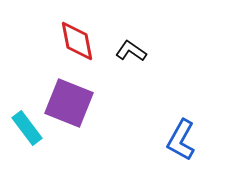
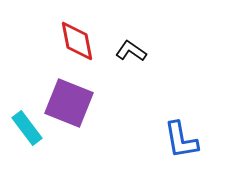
blue L-shape: rotated 39 degrees counterclockwise
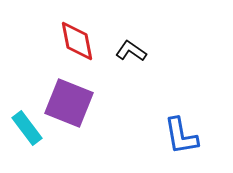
blue L-shape: moved 4 px up
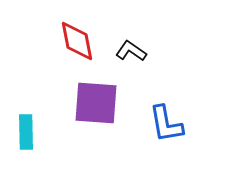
purple square: moved 27 px right; rotated 18 degrees counterclockwise
cyan rectangle: moved 1 px left, 4 px down; rotated 36 degrees clockwise
blue L-shape: moved 15 px left, 12 px up
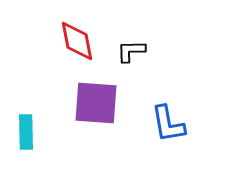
black L-shape: rotated 36 degrees counterclockwise
blue L-shape: moved 2 px right
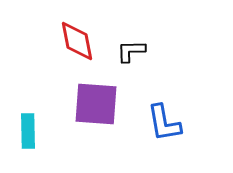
purple square: moved 1 px down
blue L-shape: moved 4 px left, 1 px up
cyan rectangle: moved 2 px right, 1 px up
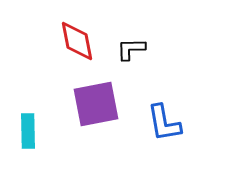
black L-shape: moved 2 px up
purple square: rotated 15 degrees counterclockwise
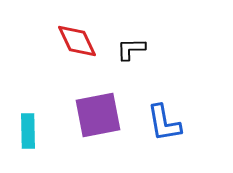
red diamond: rotated 15 degrees counterclockwise
purple square: moved 2 px right, 11 px down
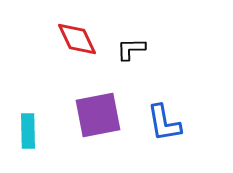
red diamond: moved 2 px up
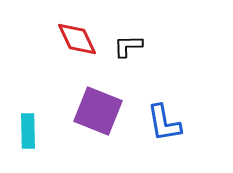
black L-shape: moved 3 px left, 3 px up
purple square: moved 4 px up; rotated 33 degrees clockwise
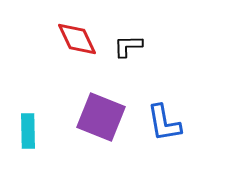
purple square: moved 3 px right, 6 px down
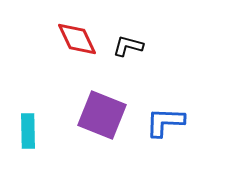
black L-shape: rotated 16 degrees clockwise
purple square: moved 1 px right, 2 px up
blue L-shape: moved 1 px right, 1 px up; rotated 102 degrees clockwise
